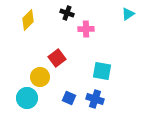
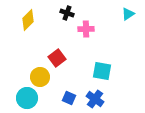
blue cross: rotated 18 degrees clockwise
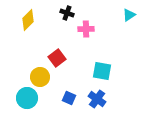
cyan triangle: moved 1 px right, 1 px down
blue cross: moved 2 px right
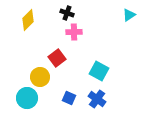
pink cross: moved 12 px left, 3 px down
cyan square: moved 3 px left; rotated 18 degrees clockwise
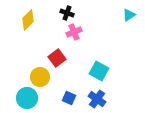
pink cross: rotated 21 degrees counterclockwise
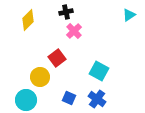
black cross: moved 1 px left, 1 px up; rotated 32 degrees counterclockwise
pink cross: moved 1 px up; rotated 21 degrees counterclockwise
cyan circle: moved 1 px left, 2 px down
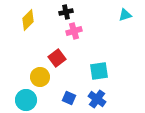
cyan triangle: moved 4 px left; rotated 16 degrees clockwise
pink cross: rotated 28 degrees clockwise
cyan square: rotated 36 degrees counterclockwise
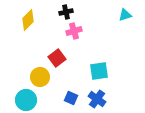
blue square: moved 2 px right
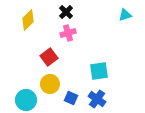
black cross: rotated 32 degrees counterclockwise
pink cross: moved 6 px left, 2 px down
red square: moved 8 px left, 1 px up
yellow circle: moved 10 px right, 7 px down
